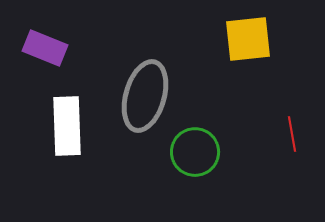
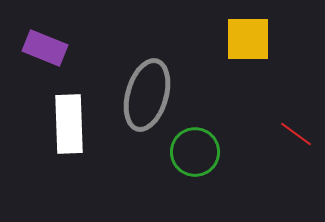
yellow square: rotated 6 degrees clockwise
gray ellipse: moved 2 px right, 1 px up
white rectangle: moved 2 px right, 2 px up
red line: moved 4 px right; rotated 44 degrees counterclockwise
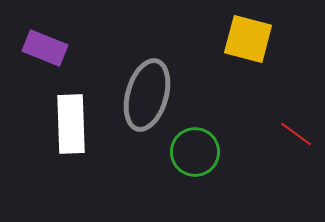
yellow square: rotated 15 degrees clockwise
white rectangle: moved 2 px right
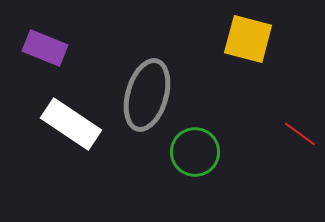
white rectangle: rotated 54 degrees counterclockwise
red line: moved 4 px right
